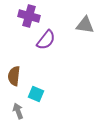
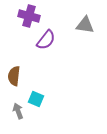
cyan square: moved 5 px down
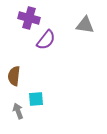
purple cross: moved 2 px down
cyan square: rotated 28 degrees counterclockwise
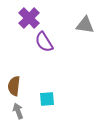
purple cross: rotated 30 degrees clockwise
purple semicircle: moved 2 px left, 2 px down; rotated 110 degrees clockwise
brown semicircle: moved 10 px down
cyan square: moved 11 px right
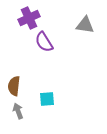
purple cross: rotated 20 degrees clockwise
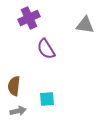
purple semicircle: moved 2 px right, 7 px down
gray arrow: rotated 98 degrees clockwise
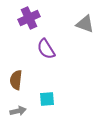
gray triangle: moved 1 px up; rotated 12 degrees clockwise
brown semicircle: moved 2 px right, 6 px up
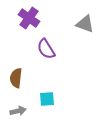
purple cross: rotated 30 degrees counterclockwise
brown semicircle: moved 2 px up
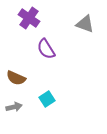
brown semicircle: rotated 72 degrees counterclockwise
cyan square: rotated 28 degrees counterclockwise
gray arrow: moved 4 px left, 4 px up
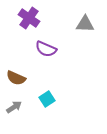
gray triangle: rotated 18 degrees counterclockwise
purple semicircle: rotated 35 degrees counterclockwise
gray arrow: rotated 21 degrees counterclockwise
